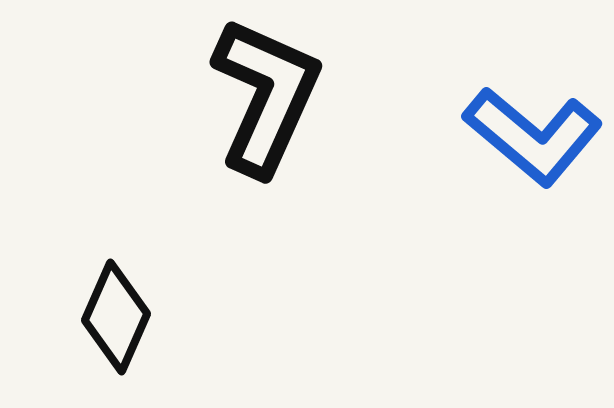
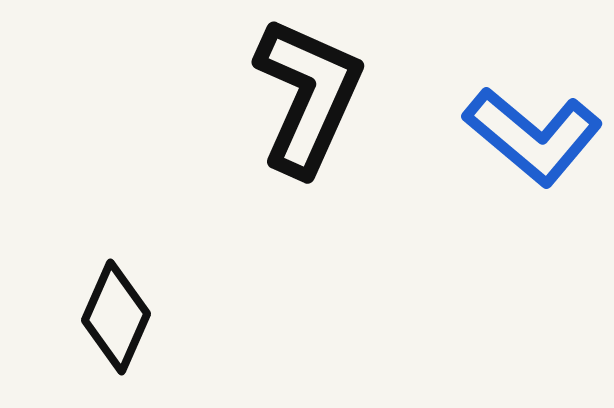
black L-shape: moved 42 px right
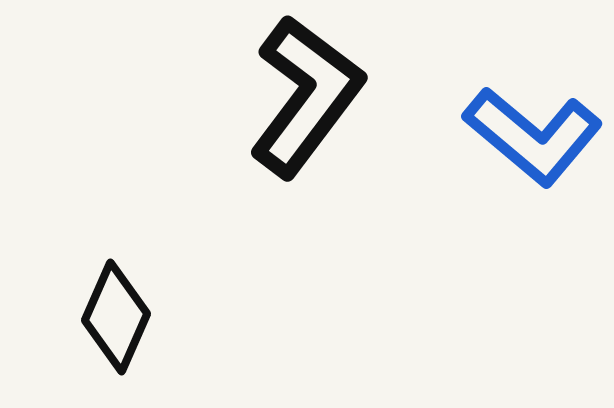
black L-shape: moved 2 px left; rotated 13 degrees clockwise
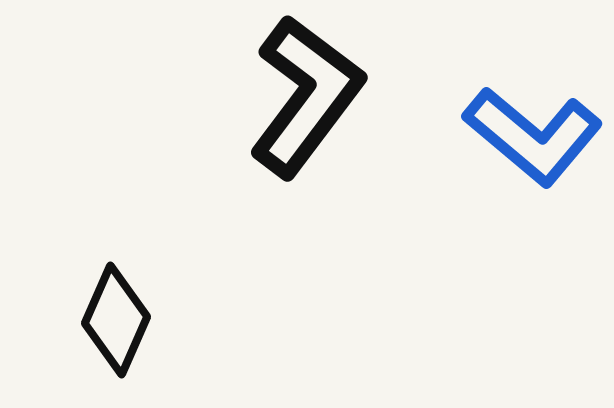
black diamond: moved 3 px down
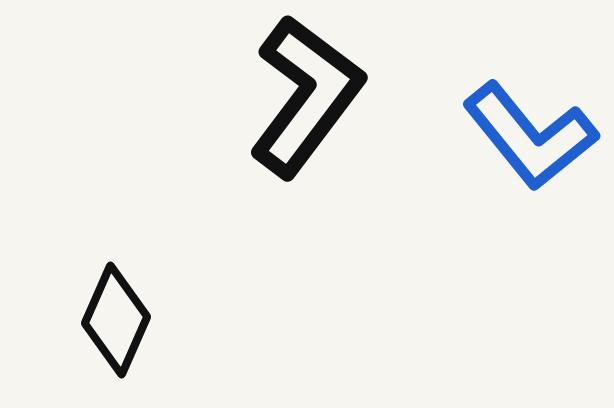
blue L-shape: moved 3 px left; rotated 11 degrees clockwise
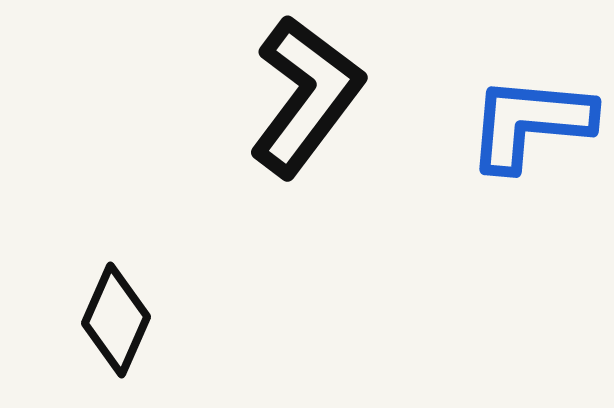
blue L-shape: moved 13 px up; rotated 134 degrees clockwise
